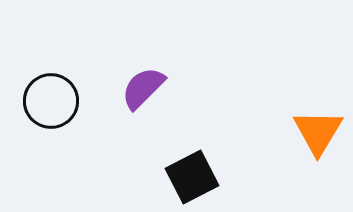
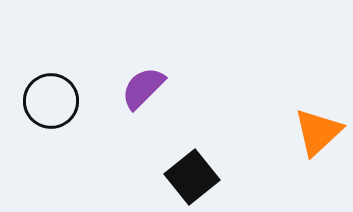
orange triangle: rotated 16 degrees clockwise
black square: rotated 12 degrees counterclockwise
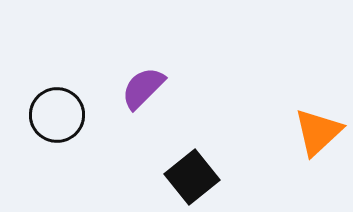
black circle: moved 6 px right, 14 px down
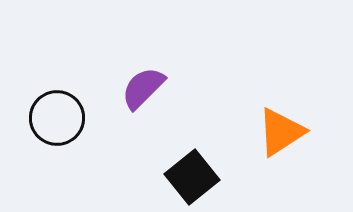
black circle: moved 3 px down
orange triangle: moved 37 px left; rotated 10 degrees clockwise
